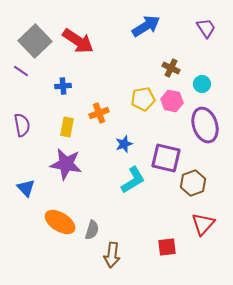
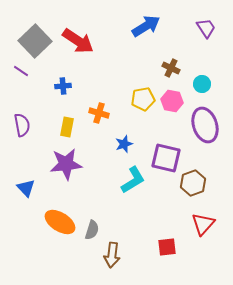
orange cross: rotated 36 degrees clockwise
purple star: rotated 16 degrees counterclockwise
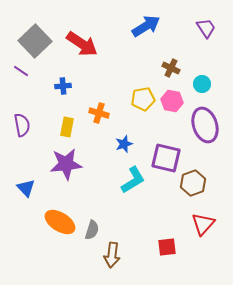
red arrow: moved 4 px right, 3 px down
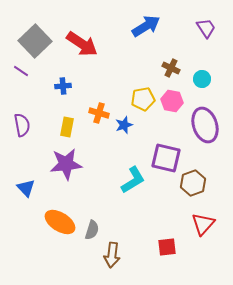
cyan circle: moved 5 px up
blue star: moved 19 px up
